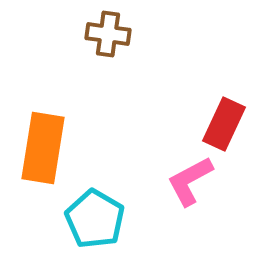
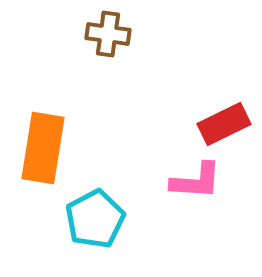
red rectangle: rotated 39 degrees clockwise
pink L-shape: moved 6 px right; rotated 148 degrees counterclockwise
cyan pentagon: rotated 14 degrees clockwise
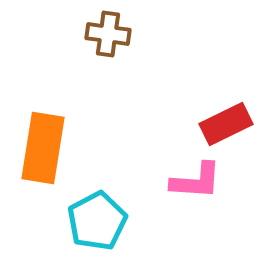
red rectangle: moved 2 px right
cyan pentagon: moved 2 px right, 2 px down
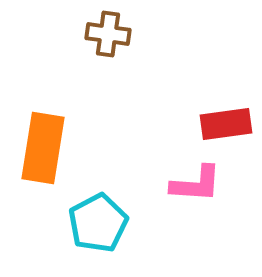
red rectangle: rotated 18 degrees clockwise
pink L-shape: moved 3 px down
cyan pentagon: moved 1 px right, 2 px down
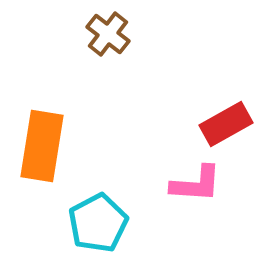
brown cross: rotated 30 degrees clockwise
red rectangle: rotated 21 degrees counterclockwise
orange rectangle: moved 1 px left, 2 px up
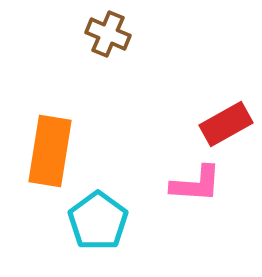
brown cross: rotated 15 degrees counterclockwise
orange rectangle: moved 8 px right, 5 px down
cyan pentagon: moved 2 px up; rotated 8 degrees counterclockwise
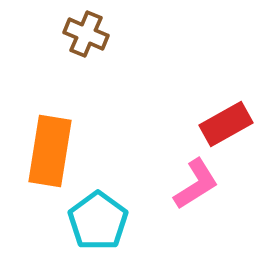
brown cross: moved 22 px left
pink L-shape: rotated 36 degrees counterclockwise
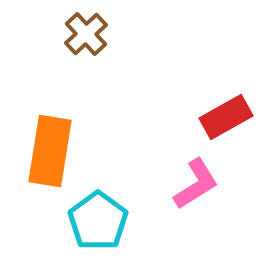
brown cross: rotated 24 degrees clockwise
red rectangle: moved 7 px up
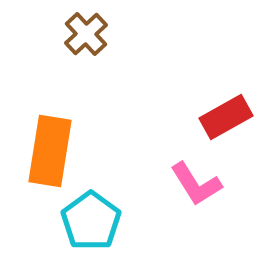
pink L-shape: rotated 90 degrees clockwise
cyan pentagon: moved 7 px left
